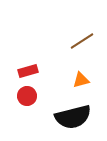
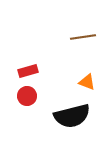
brown line: moved 1 px right, 4 px up; rotated 25 degrees clockwise
orange triangle: moved 6 px right, 2 px down; rotated 36 degrees clockwise
black semicircle: moved 1 px left, 1 px up
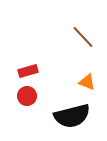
brown line: rotated 55 degrees clockwise
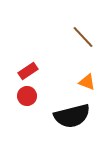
red rectangle: rotated 18 degrees counterclockwise
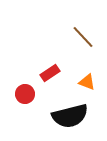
red rectangle: moved 22 px right, 2 px down
red circle: moved 2 px left, 2 px up
black semicircle: moved 2 px left
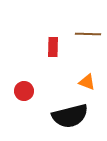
brown line: moved 5 px right, 3 px up; rotated 45 degrees counterclockwise
red rectangle: moved 3 px right, 26 px up; rotated 54 degrees counterclockwise
red circle: moved 1 px left, 3 px up
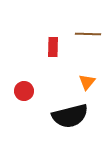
orange triangle: rotated 48 degrees clockwise
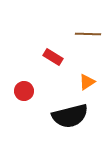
red rectangle: moved 10 px down; rotated 60 degrees counterclockwise
orange triangle: rotated 18 degrees clockwise
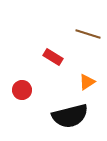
brown line: rotated 15 degrees clockwise
red circle: moved 2 px left, 1 px up
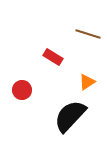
black semicircle: rotated 147 degrees clockwise
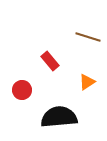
brown line: moved 3 px down
red rectangle: moved 3 px left, 4 px down; rotated 18 degrees clockwise
black semicircle: moved 11 px left, 1 px down; rotated 42 degrees clockwise
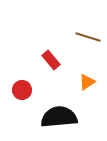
red rectangle: moved 1 px right, 1 px up
